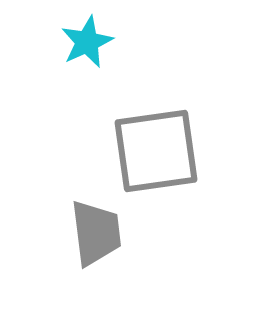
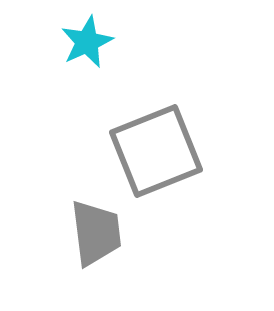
gray square: rotated 14 degrees counterclockwise
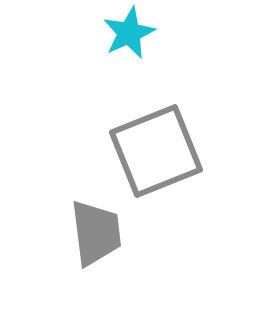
cyan star: moved 42 px right, 9 px up
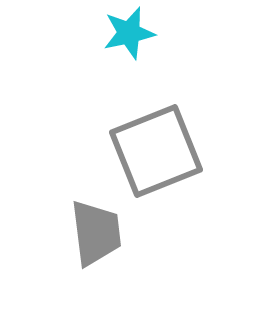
cyan star: rotated 12 degrees clockwise
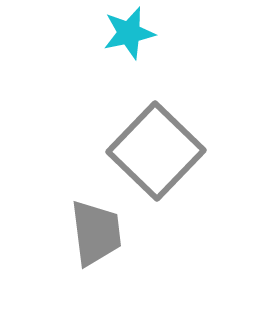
gray square: rotated 24 degrees counterclockwise
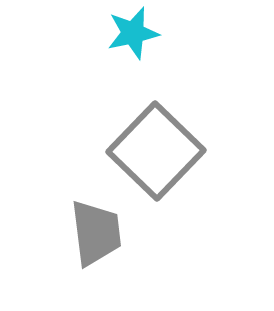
cyan star: moved 4 px right
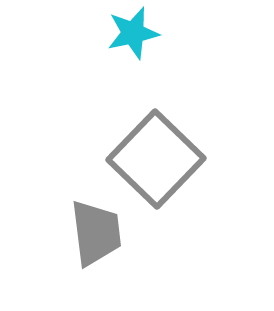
gray square: moved 8 px down
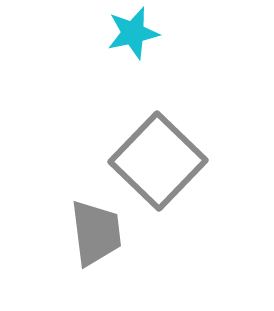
gray square: moved 2 px right, 2 px down
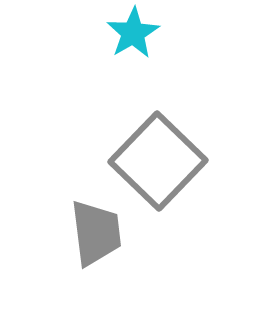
cyan star: rotated 18 degrees counterclockwise
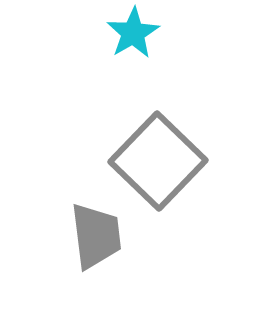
gray trapezoid: moved 3 px down
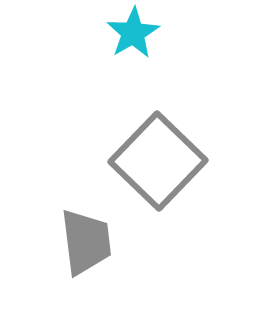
gray trapezoid: moved 10 px left, 6 px down
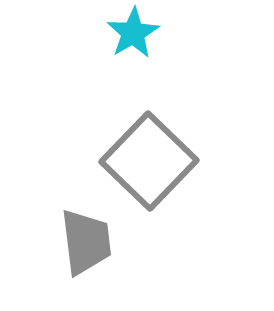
gray square: moved 9 px left
